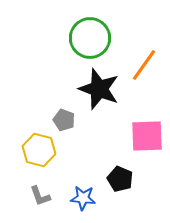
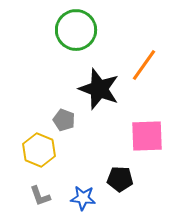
green circle: moved 14 px left, 8 px up
yellow hexagon: rotated 8 degrees clockwise
black pentagon: rotated 20 degrees counterclockwise
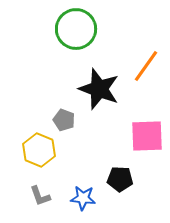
green circle: moved 1 px up
orange line: moved 2 px right, 1 px down
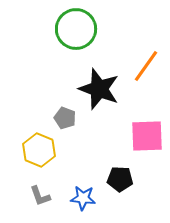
gray pentagon: moved 1 px right, 2 px up
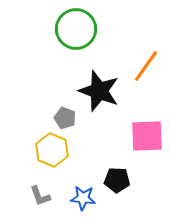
black star: moved 2 px down
yellow hexagon: moved 13 px right
black pentagon: moved 3 px left, 1 px down
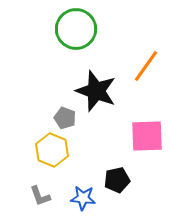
black star: moved 3 px left
black pentagon: rotated 15 degrees counterclockwise
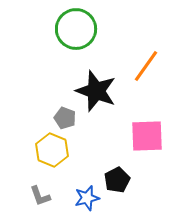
black pentagon: rotated 15 degrees counterclockwise
blue star: moved 4 px right; rotated 20 degrees counterclockwise
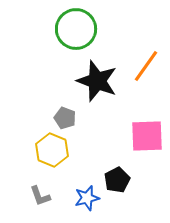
black star: moved 1 px right, 10 px up
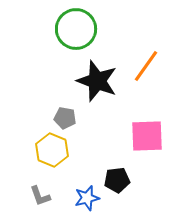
gray pentagon: rotated 10 degrees counterclockwise
black pentagon: rotated 20 degrees clockwise
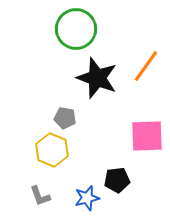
black star: moved 3 px up
